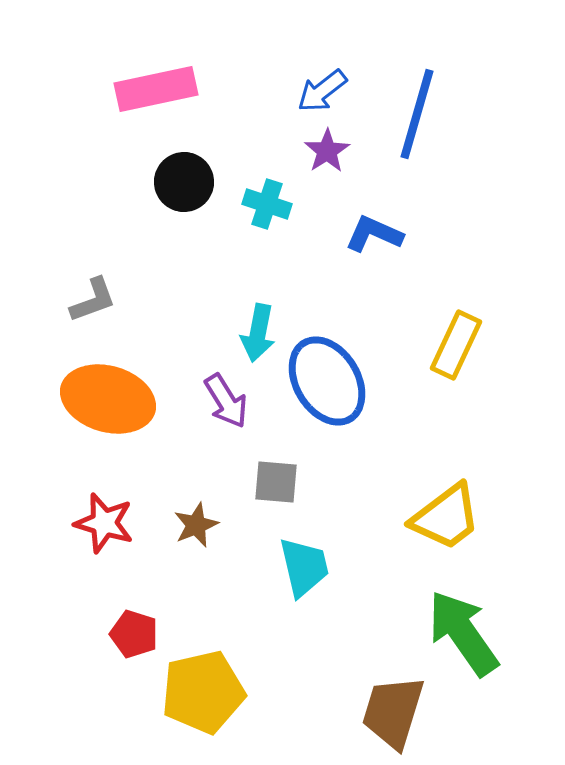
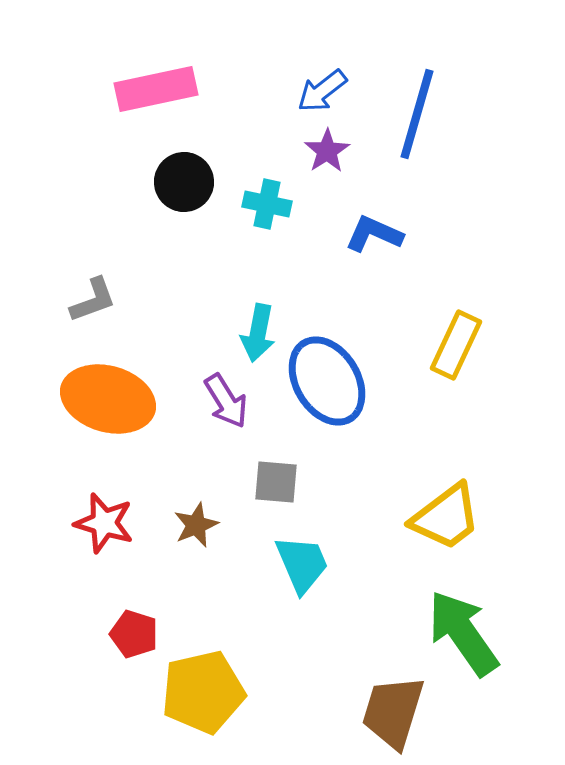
cyan cross: rotated 6 degrees counterclockwise
cyan trapezoid: moved 2 px left, 3 px up; rotated 10 degrees counterclockwise
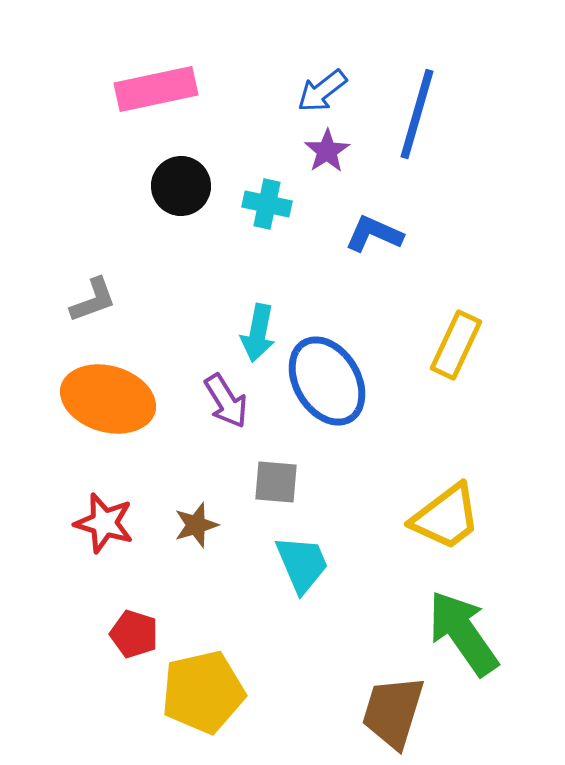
black circle: moved 3 px left, 4 px down
brown star: rotated 6 degrees clockwise
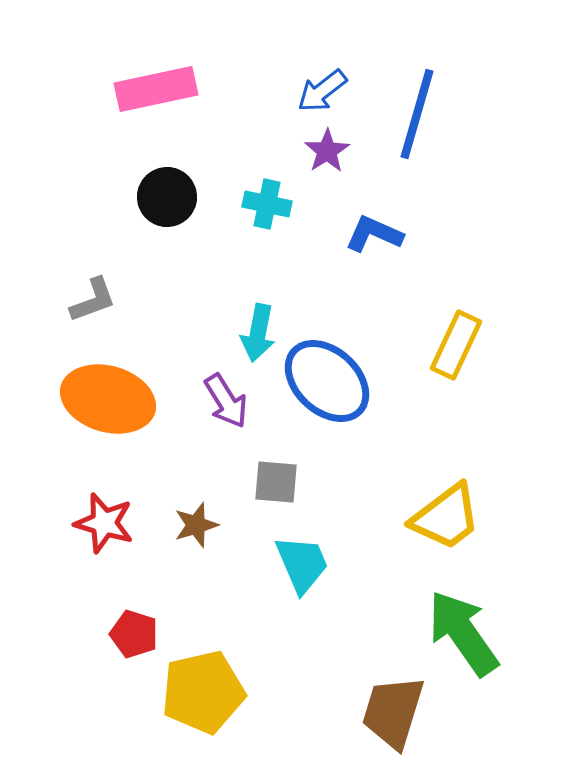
black circle: moved 14 px left, 11 px down
blue ellipse: rotated 16 degrees counterclockwise
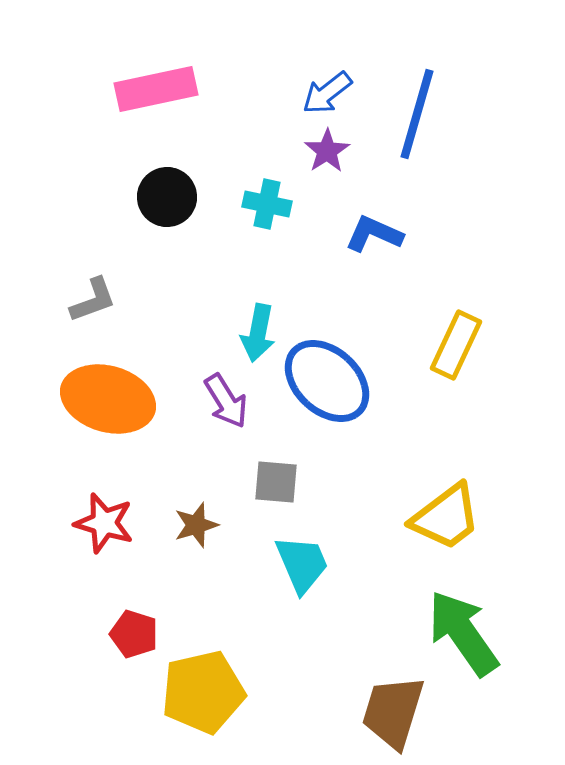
blue arrow: moved 5 px right, 2 px down
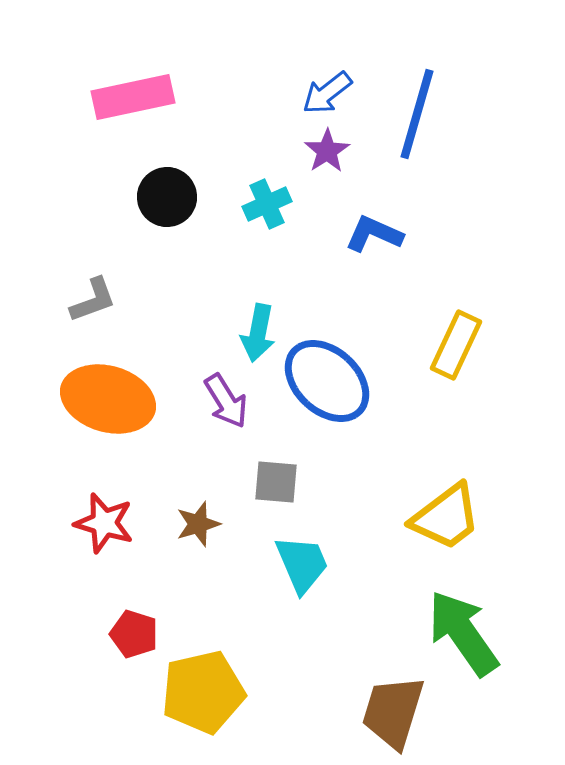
pink rectangle: moved 23 px left, 8 px down
cyan cross: rotated 36 degrees counterclockwise
brown star: moved 2 px right, 1 px up
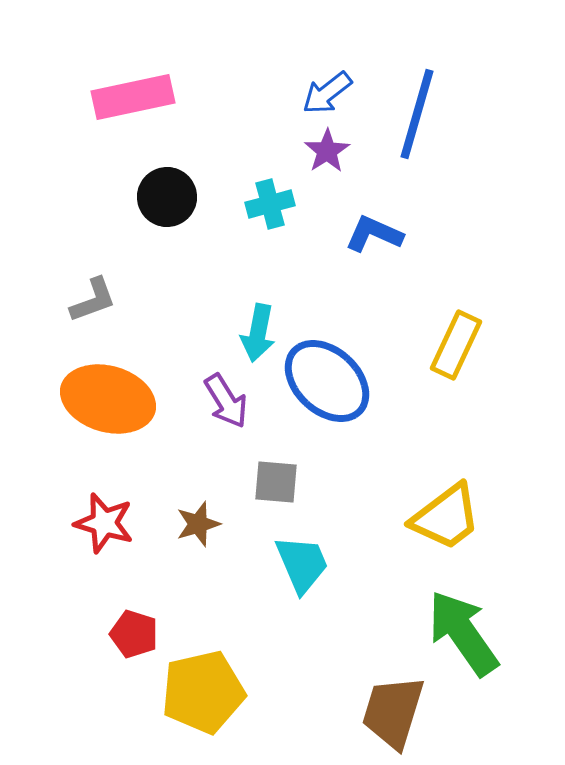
cyan cross: moved 3 px right; rotated 9 degrees clockwise
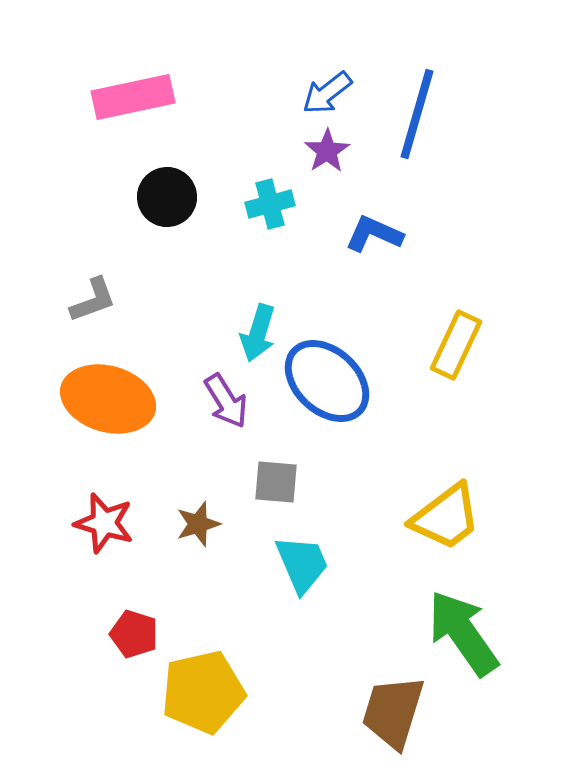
cyan arrow: rotated 6 degrees clockwise
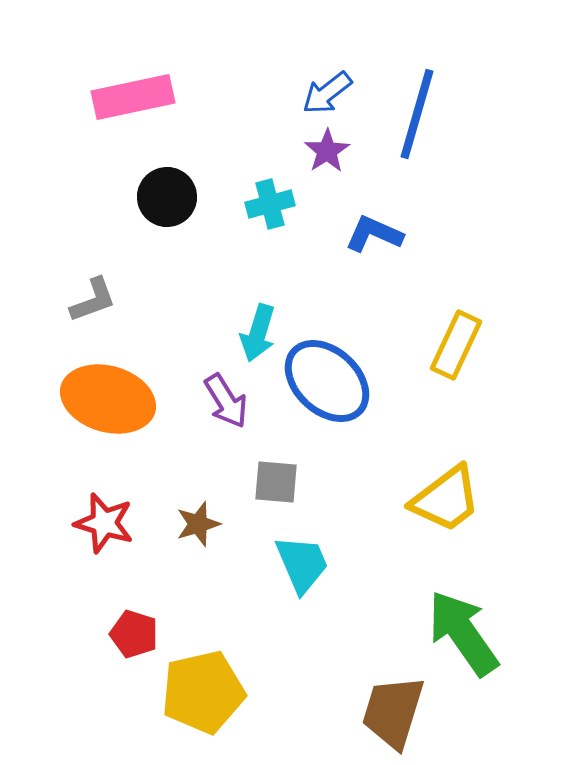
yellow trapezoid: moved 18 px up
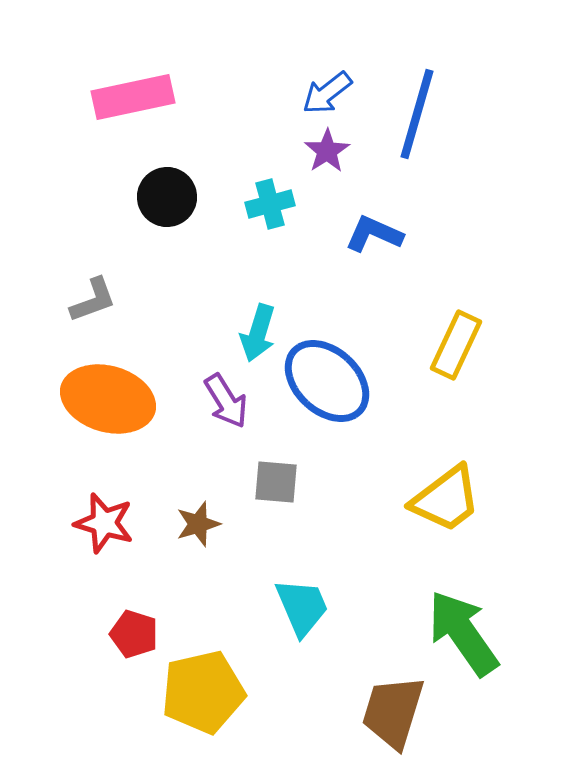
cyan trapezoid: moved 43 px down
